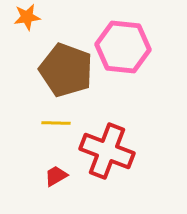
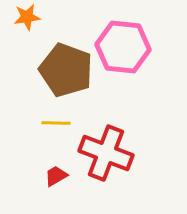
red cross: moved 1 px left, 2 px down
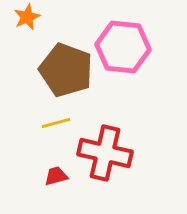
orange star: rotated 16 degrees counterclockwise
yellow line: rotated 16 degrees counterclockwise
red cross: moved 1 px left; rotated 8 degrees counterclockwise
red trapezoid: rotated 15 degrees clockwise
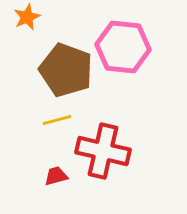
yellow line: moved 1 px right, 3 px up
red cross: moved 2 px left, 2 px up
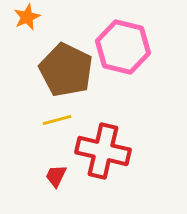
pink hexagon: rotated 8 degrees clockwise
brown pentagon: rotated 6 degrees clockwise
red trapezoid: rotated 50 degrees counterclockwise
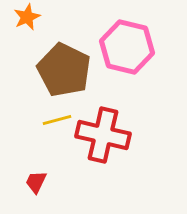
pink hexagon: moved 4 px right
brown pentagon: moved 2 px left
red cross: moved 16 px up
red trapezoid: moved 20 px left, 6 px down
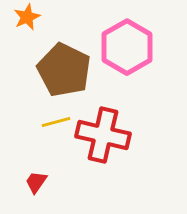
pink hexagon: rotated 16 degrees clockwise
yellow line: moved 1 px left, 2 px down
red trapezoid: rotated 10 degrees clockwise
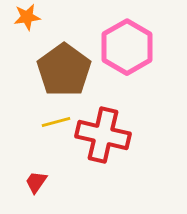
orange star: rotated 16 degrees clockwise
brown pentagon: rotated 10 degrees clockwise
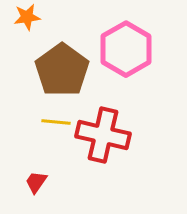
pink hexagon: moved 1 px left, 2 px down
brown pentagon: moved 2 px left
yellow line: rotated 20 degrees clockwise
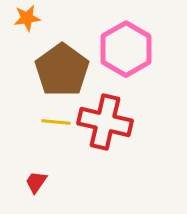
orange star: moved 1 px down
red cross: moved 2 px right, 13 px up
